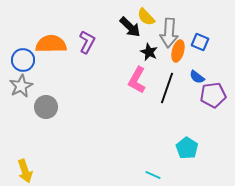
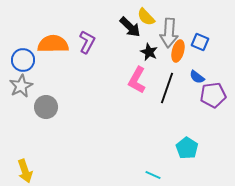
orange semicircle: moved 2 px right
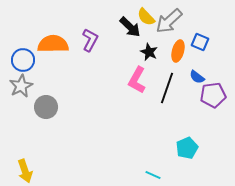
gray arrow: moved 12 px up; rotated 44 degrees clockwise
purple L-shape: moved 3 px right, 2 px up
cyan pentagon: rotated 15 degrees clockwise
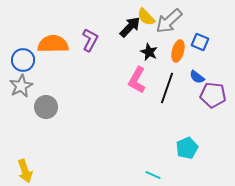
black arrow: rotated 90 degrees counterclockwise
purple pentagon: rotated 15 degrees clockwise
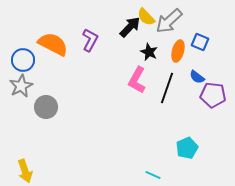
orange semicircle: rotated 28 degrees clockwise
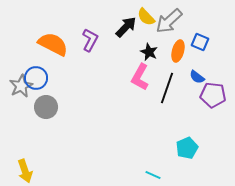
black arrow: moved 4 px left
blue circle: moved 13 px right, 18 px down
pink L-shape: moved 3 px right, 3 px up
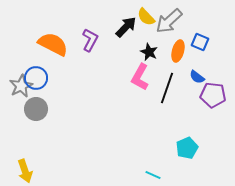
gray circle: moved 10 px left, 2 px down
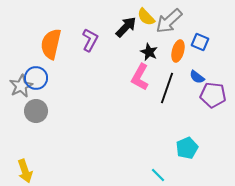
orange semicircle: moved 2 px left; rotated 104 degrees counterclockwise
gray circle: moved 2 px down
cyan line: moved 5 px right; rotated 21 degrees clockwise
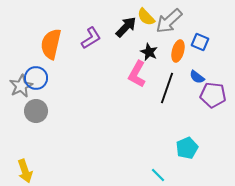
purple L-shape: moved 1 px right, 2 px up; rotated 30 degrees clockwise
pink L-shape: moved 3 px left, 3 px up
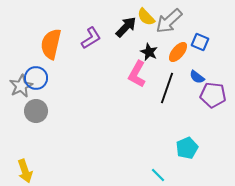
orange ellipse: moved 1 px down; rotated 25 degrees clockwise
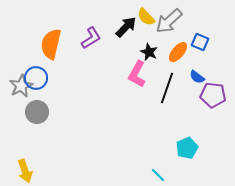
gray circle: moved 1 px right, 1 px down
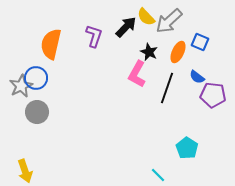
purple L-shape: moved 3 px right, 2 px up; rotated 40 degrees counterclockwise
orange ellipse: rotated 15 degrees counterclockwise
cyan pentagon: rotated 15 degrees counterclockwise
